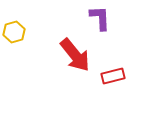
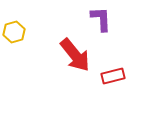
purple L-shape: moved 1 px right, 1 px down
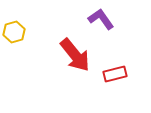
purple L-shape: rotated 32 degrees counterclockwise
red rectangle: moved 2 px right, 2 px up
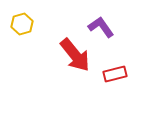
purple L-shape: moved 8 px down
yellow hexagon: moved 8 px right, 8 px up
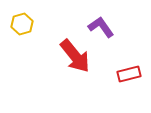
red arrow: moved 1 px down
red rectangle: moved 14 px right
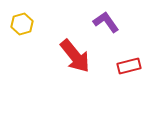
purple L-shape: moved 5 px right, 5 px up
red rectangle: moved 8 px up
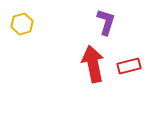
purple L-shape: rotated 52 degrees clockwise
red arrow: moved 18 px right, 8 px down; rotated 153 degrees counterclockwise
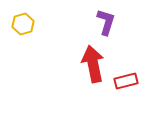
yellow hexagon: moved 1 px right
red rectangle: moved 3 px left, 15 px down
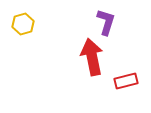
red arrow: moved 1 px left, 7 px up
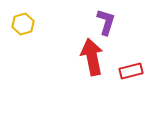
red rectangle: moved 5 px right, 10 px up
